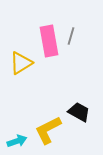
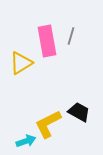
pink rectangle: moved 2 px left
yellow L-shape: moved 6 px up
cyan arrow: moved 9 px right
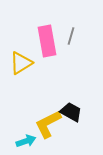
black trapezoid: moved 8 px left
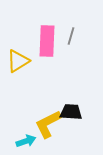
pink rectangle: rotated 12 degrees clockwise
yellow triangle: moved 3 px left, 2 px up
black trapezoid: rotated 25 degrees counterclockwise
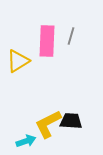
black trapezoid: moved 9 px down
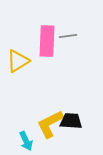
gray line: moved 3 px left; rotated 66 degrees clockwise
yellow L-shape: moved 2 px right
cyan arrow: rotated 84 degrees clockwise
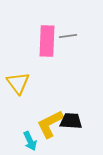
yellow triangle: moved 22 px down; rotated 35 degrees counterclockwise
cyan arrow: moved 4 px right
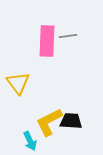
yellow L-shape: moved 1 px left, 2 px up
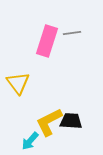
gray line: moved 4 px right, 3 px up
pink rectangle: rotated 16 degrees clockwise
cyan arrow: rotated 66 degrees clockwise
